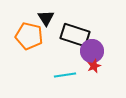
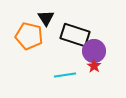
purple circle: moved 2 px right
red star: rotated 16 degrees counterclockwise
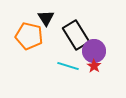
black rectangle: moved 1 px right; rotated 40 degrees clockwise
cyan line: moved 3 px right, 9 px up; rotated 25 degrees clockwise
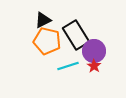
black triangle: moved 3 px left, 2 px down; rotated 36 degrees clockwise
orange pentagon: moved 18 px right, 5 px down
cyan line: rotated 35 degrees counterclockwise
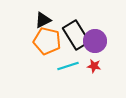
purple circle: moved 1 px right, 10 px up
red star: rotated 24 degrees counterclockwise
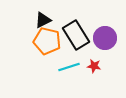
purple circle: moved 10 px right, 3 px up
cyan line: moved 1 px right, 1 px down
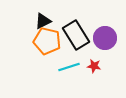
black triangle: moved 1 px down
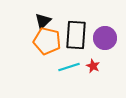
black triangle: rotated 18 degrees counterclockwise
black rectangle: rotated 36 degrees clockwise
red star: moved 1 px left; rotated 16 degrees clockwise
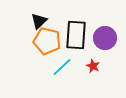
black triangle: moved 4 px left
cyan line: moved 7 px left; rotated 25 degrees counterclockwise
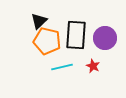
cyan line: rotated 30 degrees clockwise
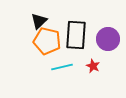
purple circle: moved 3 px right, 1 px down
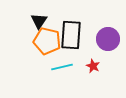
black triangle: rotated 12 degrees counterclockwise
black rectangle: moved 5 px left
